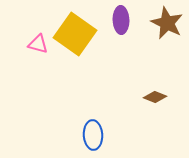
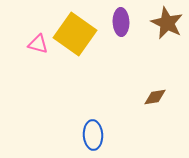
purple ellipse: moved 2 px down
brown diamond: rotated 30 degrees counterclockwise
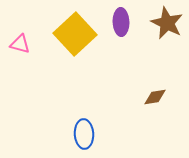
yellow square: rotated 12 degrees clockwise
pink triangle: moved 18 px left
blue ellipse: moved 9 px left, 1 px up
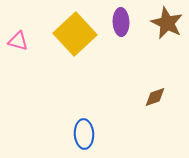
pink triangle: moved 2 px left, 3 px up
brown diamond: rotated 10 degrees counterclockwise
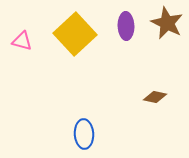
purple ellipse: moved 5 px right, 4 px down
pink triangle: moved 4 px right
brown diamond: rotated 30 degrees clockwise
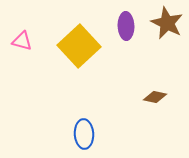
yellow square: moved 4 px right, 12 px down
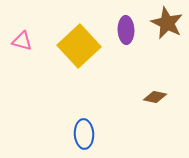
purple ellipse: moved 4 px down
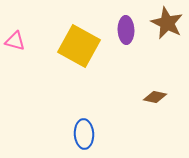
pink triangle: moved 7 px left
yellow square: rotated 18 degrees counterclockwise
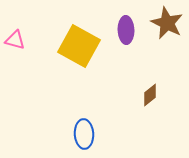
pink triangle: moved 1 px up
brown diamond: moved 5 px left, 2 px up; rotated 50 degrees counterclockwise
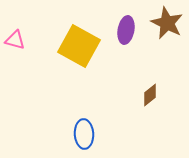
purple ellipse: rotated 12 degrees clockwise
